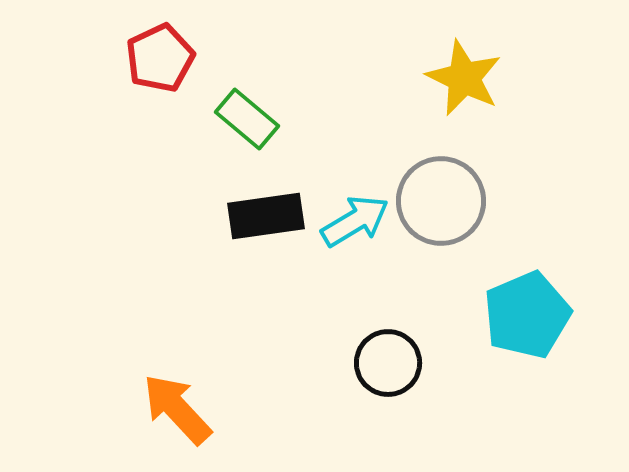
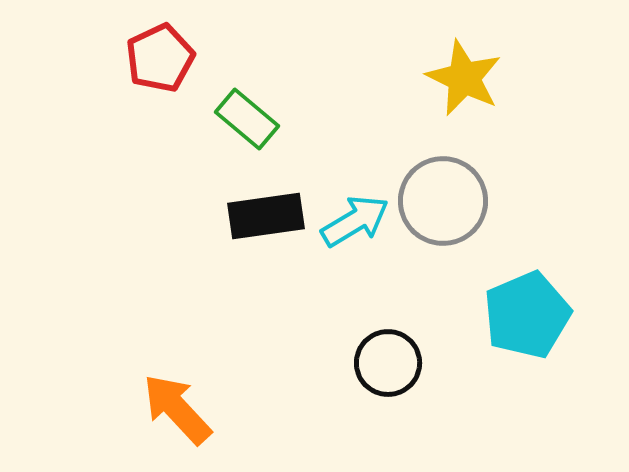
gray circle: moved 2 px right
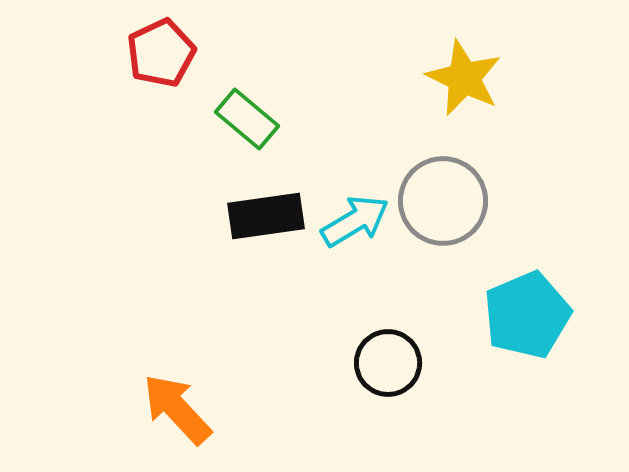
red pentagon: moved 1 px right, 5 px up
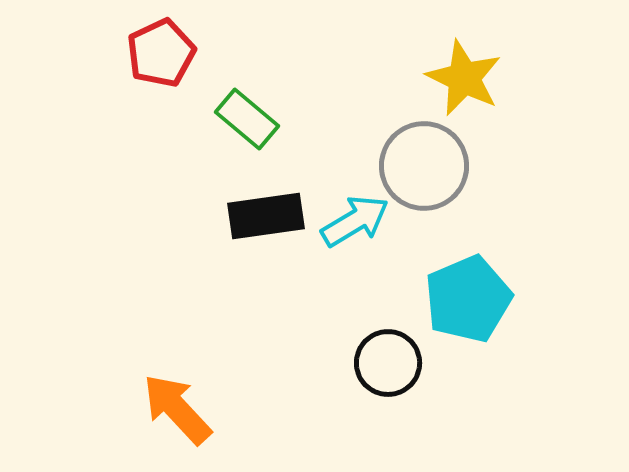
gray circle: moved 19 px left, 35 px up
cyan pentagon: moved 59 px left, 16 px up
